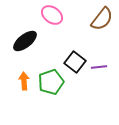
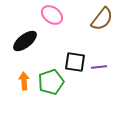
black square: rotated 30 degrees counterclockwise
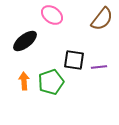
black square: moved 1 px left, 2 px up
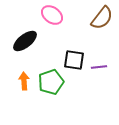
brown semicircle: moved 1 px up
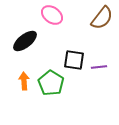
green pentagon: moved 1 px down; rotated 20 degrees counterclockwise
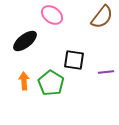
brown semicircle: moved 1 px up
purple line: moved 7 px right, 5 px down
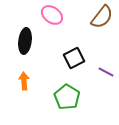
black ellipse: rotated 45 degrees counterclockwise
black square: moved 2 px up; rotated 35 degrees counterclockwise
purple line: rotated 35 degrees clockwise
green pentagon: moved 16 px right, 14 px down
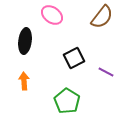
green pentagon: moved 4 px down
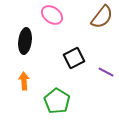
green pentagon: moved 10 px left
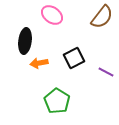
orange arrow: moved 15 px right, 18 px up; rotated 96 degrees counterclockwise
